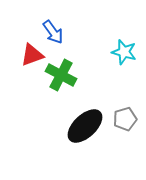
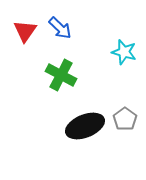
blue arrow: moved 7 px right, 4 px up; rotated 10 degrees counterclockwise
red triangle: moved 7 px left, 24 px up; rotated 35 degrees counterclockwise
gray pentagon: rotated 20 degrees counterclockwise
black ellipse: rotated 21 degrees clockwise
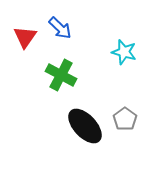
red triangle: moved 6 px down
black ellipse: rotated 69 degrees clockwise
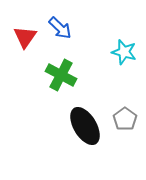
black ellipse: rotated 12 degrees clockwise
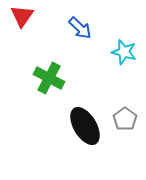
blue arrow: moved 20 px right
red triangle: moved 3 px left, 21 px up
green cross: moved 12 px left, 3 px down
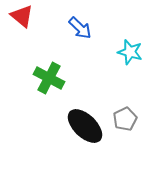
red triangle: rotated 25 degrees counterclockwise
cyan star: moved 6 px right
gray pentagon: rotated 10 degrees clockwise
black ellipse: rotated 15 degrees counterclockwise
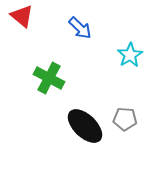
cyan star: moved 3 px down; rotated 25 degrees clockwise
gray pentagon: rotated 30 degrees clockwise
